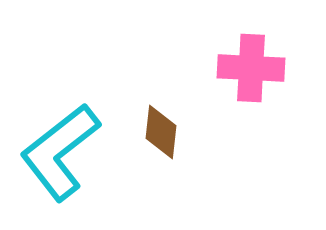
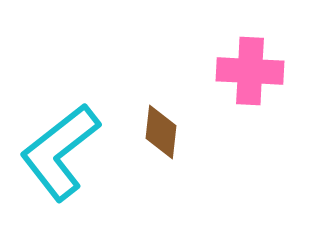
pink cross: moved 1 px left, 3 px down
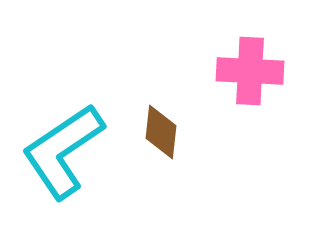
cyan L-shape: moved 3 px right, 1 px up; rotated 4 degrees clockwise
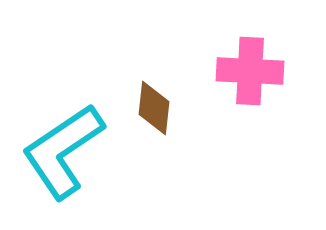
brown diamond: moved 7 px left, 24 px up
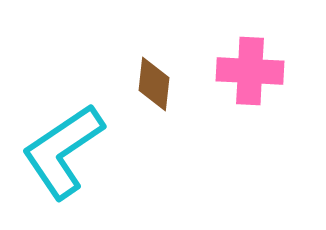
brown diamond: moved 24 px up
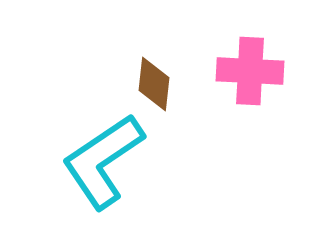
cyan L-shape: moved 40 px right, 10 px down
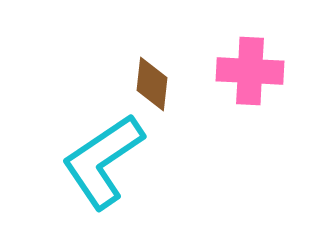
brown diamond: moved 2 px left
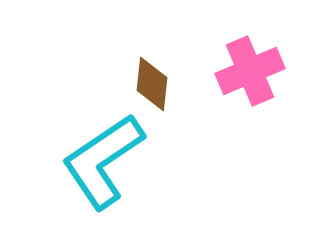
pink cross: rotated 26 degrees counterclockwise
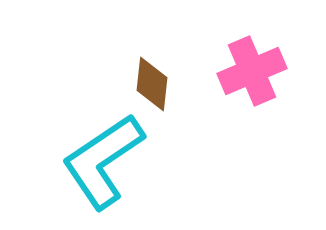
pink cross: moved 2 px right
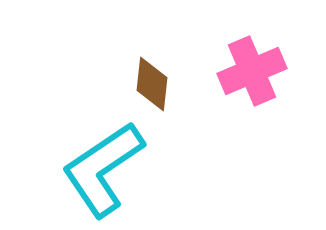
cyan L-shape: moved 8 px down
